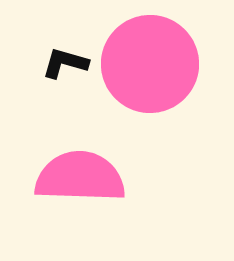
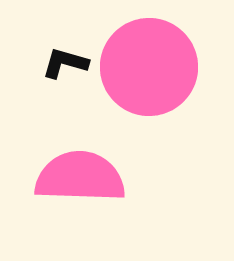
pink circle: moved 1 px left, 3 px down
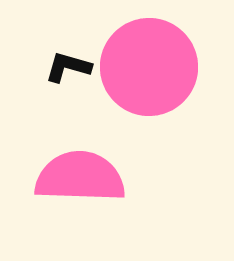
black L-shape: moved 3 px right, 4 px down
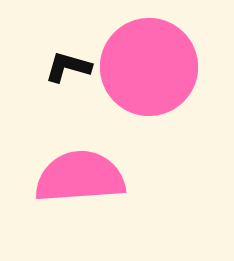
pink semicircle: rotated 6 degrees counterclockwise
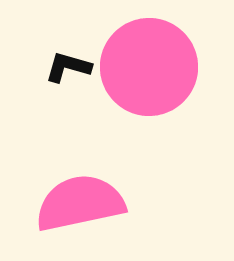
pink semicircle: moved 26 px down; rotated 8 degrees counterclockwise
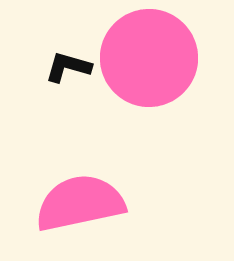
pink circle: moved 9 px up
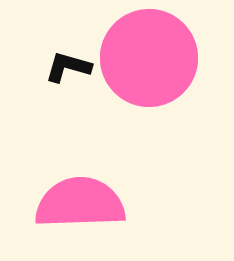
pink semicircle: rotated 10 degrees clockwise
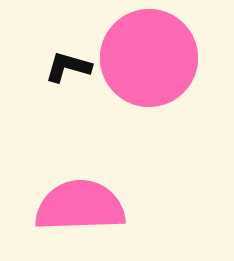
pink semicircle: moved 3 px down
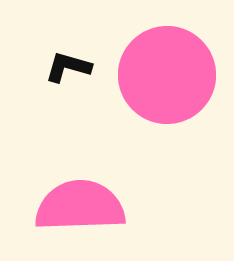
pink circle: moved 18 px right, 17 px down
